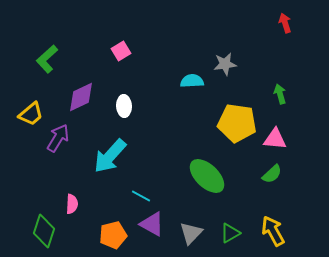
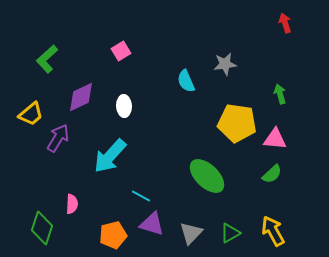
cyan semicircle: moved 6 px left; rotated 110 degrees counterclockwise
purple triangle: rotated 12 degrees counterclockwise
green diamond: moved 2 px left, 3 px up
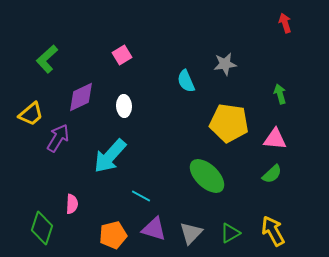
pink square: moved 1 px right, 4 px down
yellow pentagon: moved 8 px left
purple triangle: moved 2 px right, 5 px down
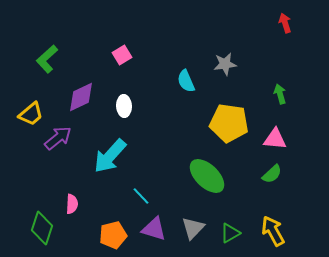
purple arrow: rotated 20 degrees clockwise
cyan line: rotated 18 degrees clockwise
gray triangle: moved 2 px right, 5 px up
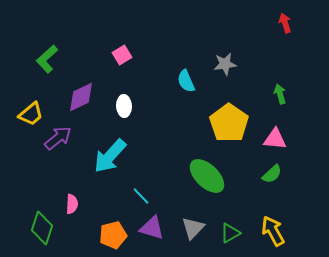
yellow pentagon: rotated 27 degrees clockwise
purple triangle: moved 2 px left, 1 px up
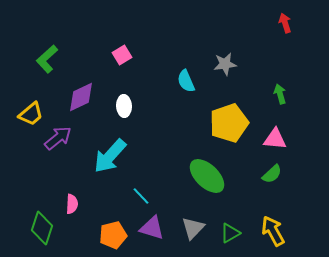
yellow pentagon: rotated 18 degrees clockwise
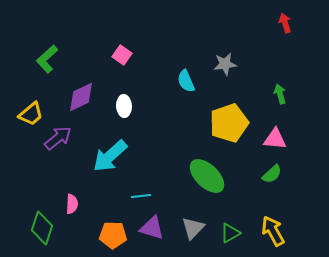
pink square: rotated 24 degrees counterclockwise
cyan arrow: rotated 6 degrees clockwise
cyan line: rotated 54 degrees counterclockwise
orange pentagon: rotated 16 degrees clockwise
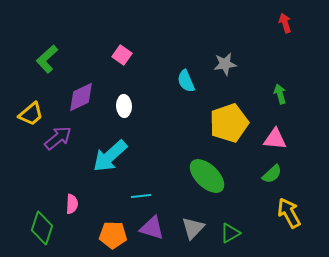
yellow arrow: moved 16 px right, 18 px up
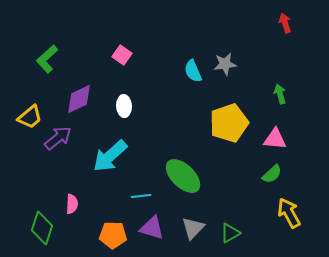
cyan semicircle: moved 7 px right, 10 px up
purple diamond: moved 2 px left, 2 px down
yellow trapezoid: moved 1 px left, 3 px down
green ellipse: moved 24 px left
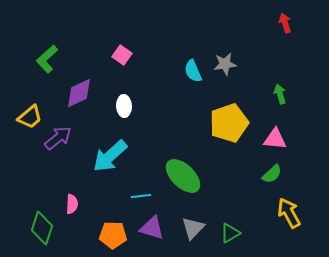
purple diamond: moved 6 px up
